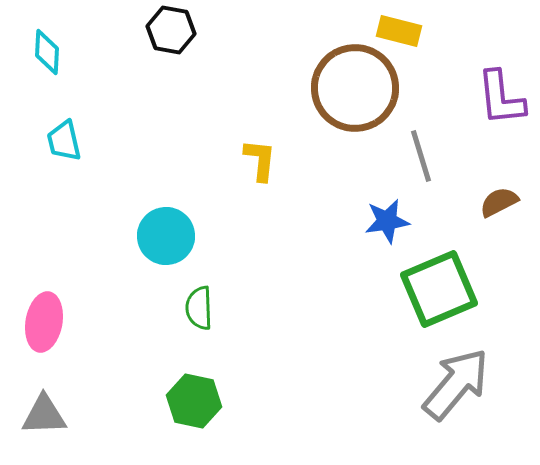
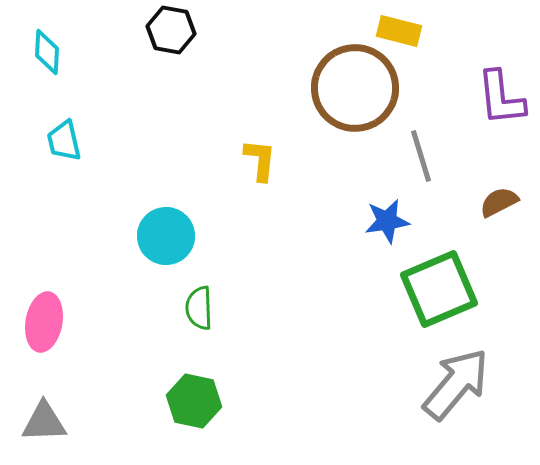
gray triangle: moved 7 px down
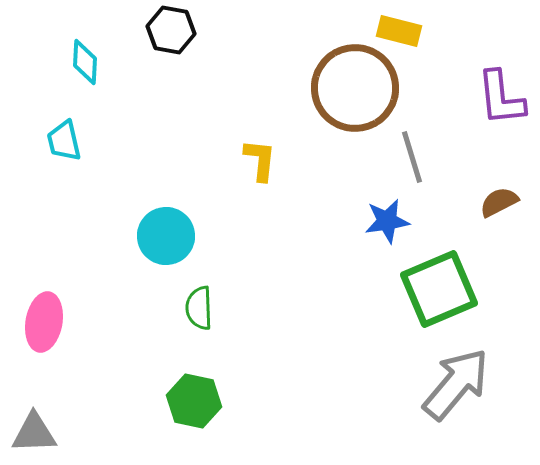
cyan diamond: moved 38 px right, 10 px down
gray line: moved 9 px left, 1 px down
gray triangle: moved 10 px left, 11 px down
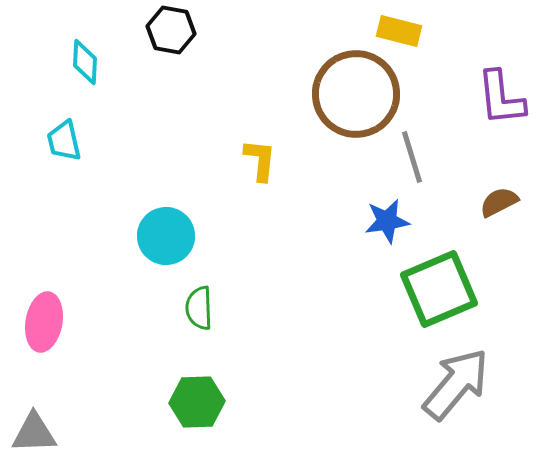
brown circle: moved 1 px right, 6 px down
green hexagon: moved 3 px right, 1 px down; rotated 14 degrees counterclockwise
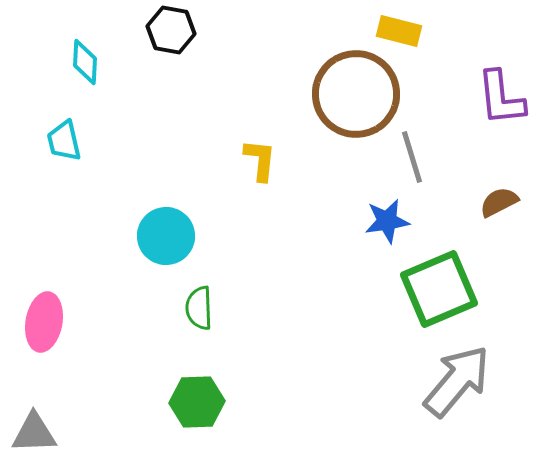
gray arrow: moved 1 px right, 3 px up
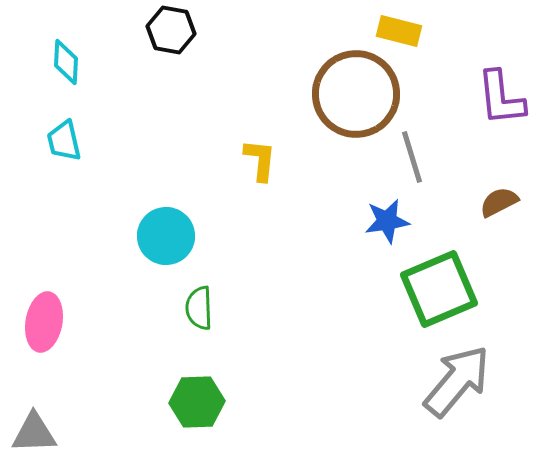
cyan diamond: moved 19 px left
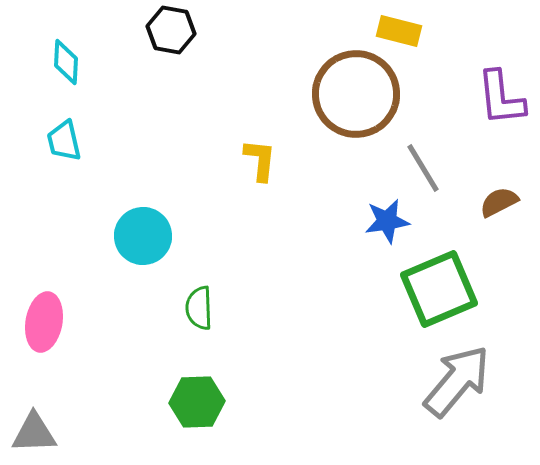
gray line: moved 11 px right, 11 px down; rotated 14 degrees counterclockwise
cyan circle: moved 23 px left
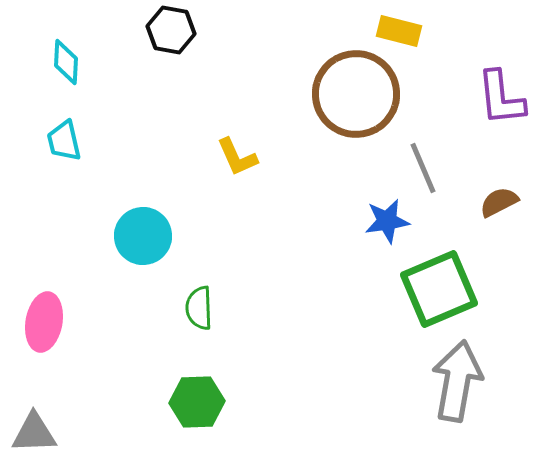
yellow L-shape: moved 23 px left, 3 px up; rotated 150 degrees clockwise
gray line: rotated 8 degrees clockwise
gray arrow: rotated 30 degrees counterclockwise
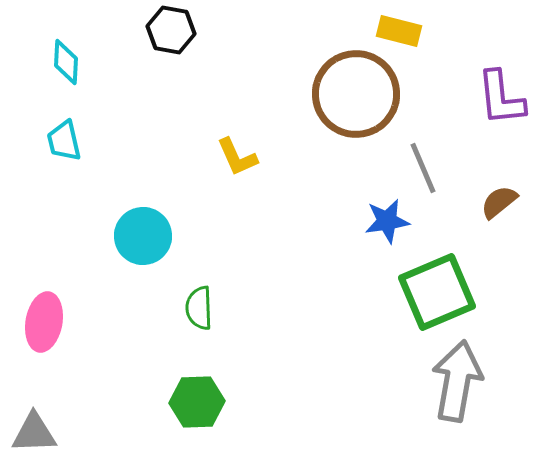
brown semicircle: rotated 12 degrees counterclockwise
green square: moved 2 px left, 3 px down
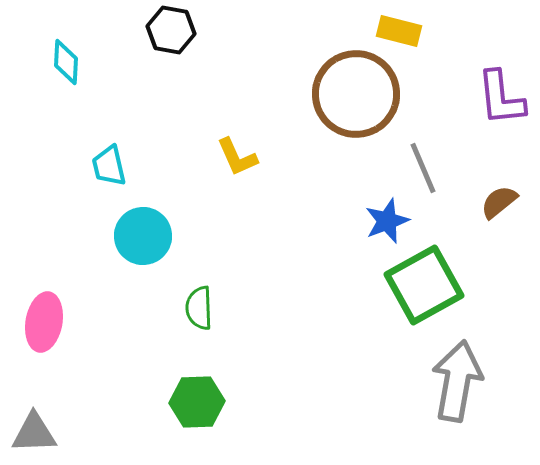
cyan trapezoid: moved 45 px right, 25 px down
blue star: rotated 12 degrees counterclockwise
green square: moved 13 px left, 7 px up; rotated 6 degrees counterclockwise
